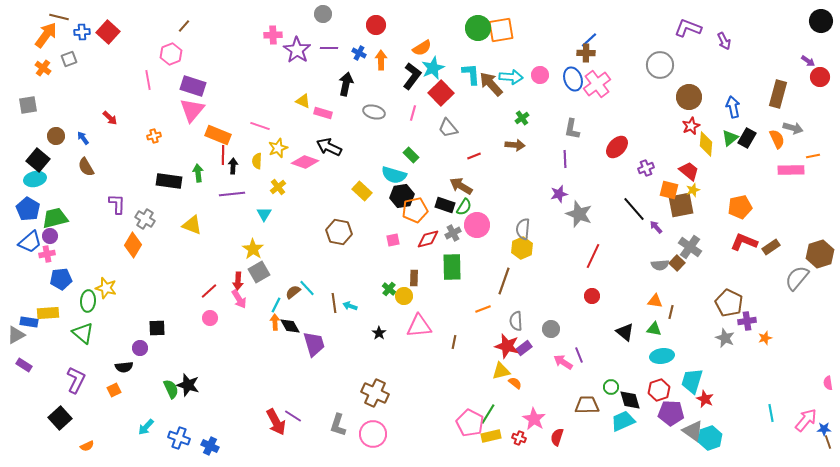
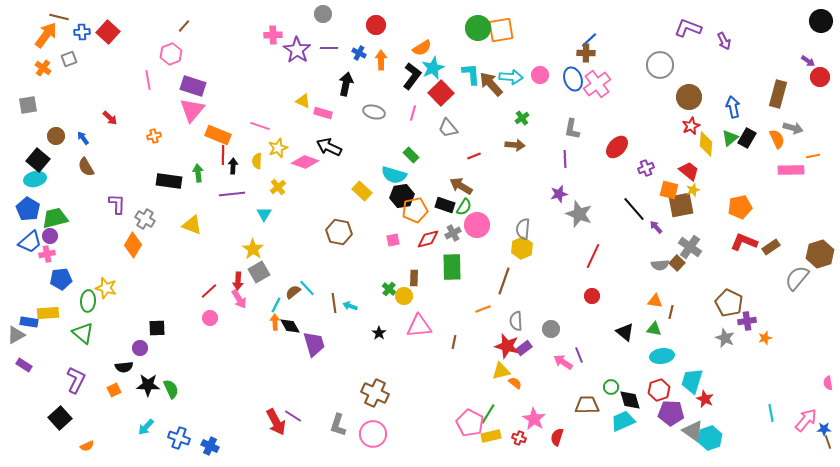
black star at (188, 385): moved 40 px left; rotated 15 degrees counterclockwise
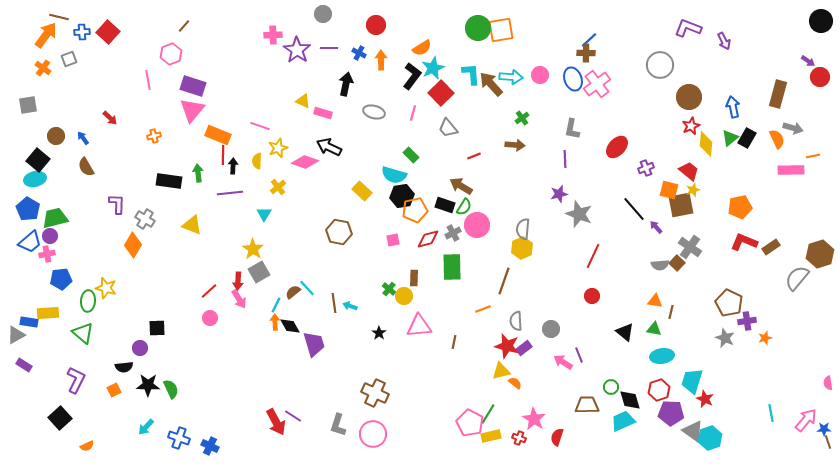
purple line at (232, 194): moved 2 px left, 1 px up
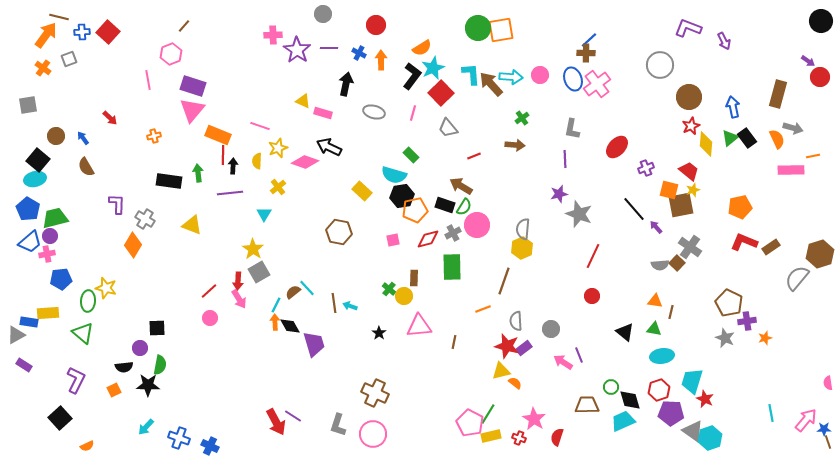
black rectangle at (747, 138): rotated 66 degrees counterclockwise
green semicircle at (171, 389): moved 11 px left, 24 px up; rotated 36 degrees clockwise
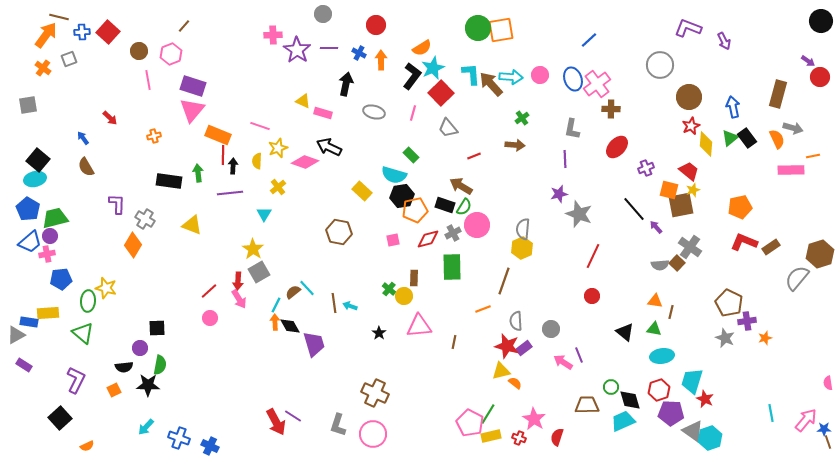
brown cross at (586, 53): moved 25 px right, 56 px down
brown circle at (56, 136): moved 83 px right, 85 px up
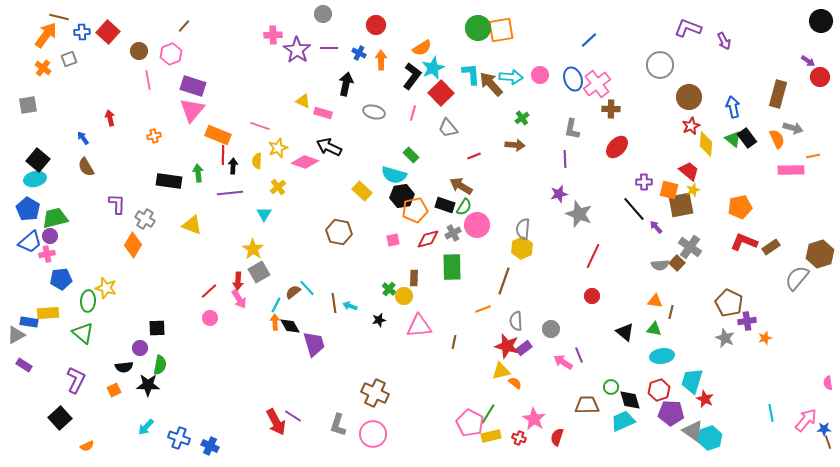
red arrow at (110, 118): rotated 147 degrees counterclockwise
green triangle at (730, 138): moved 3 px right, 1 px down; rotated 42 degrees counterclockwise
purple cross at (646, 168): moved 2 px left, 14 px down; rotated 21 degrees clockwise
black star at (379, 333): moved 13 px up; rotated 24 degrees clockwise
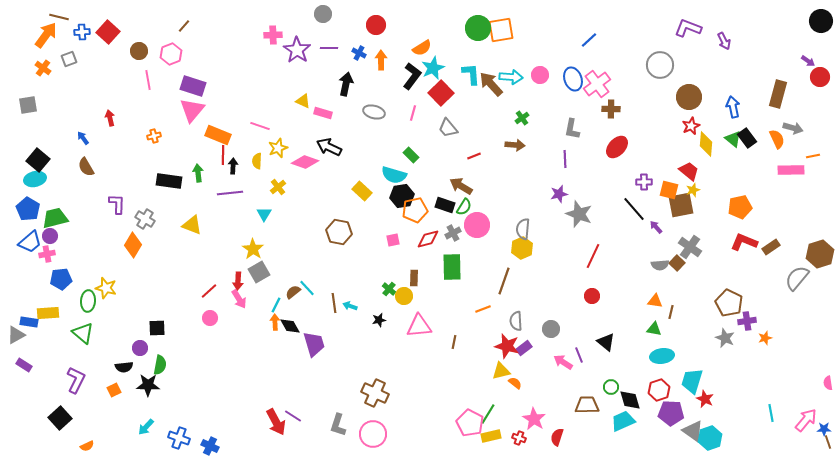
black triangle at (625, 332): moved 19 px left, 10 px down
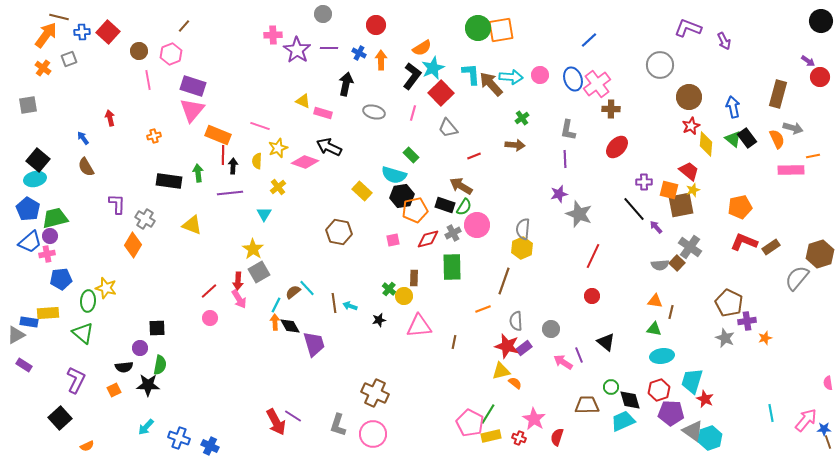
gray L-shape at (572, 129): moved 4 px left, 1 px down
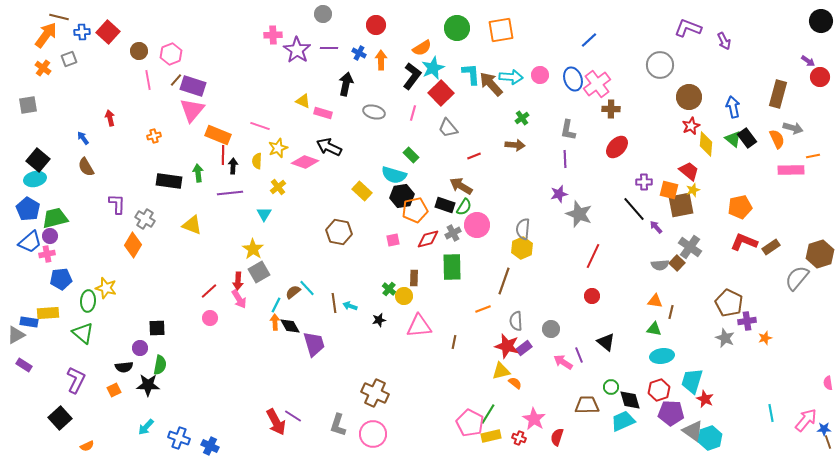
brown line at (184, 26): moved 8 px left, 54 px down
green circle at (478, 28): moved 21 px left
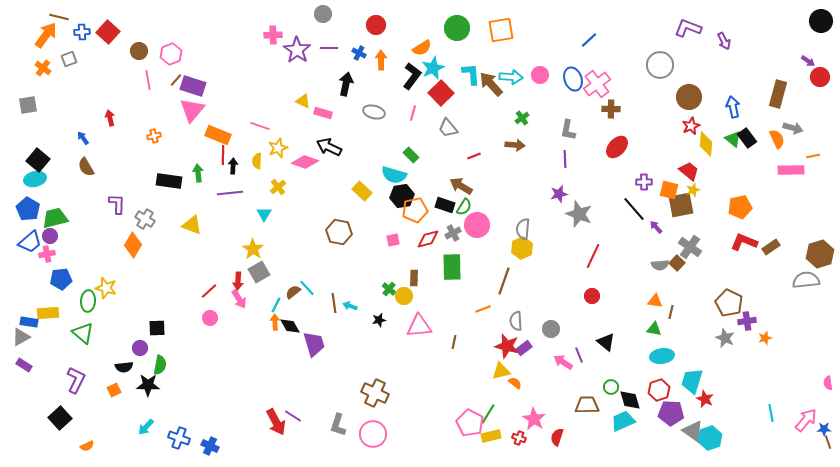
gray semicircle at (797, 278): moved 9 px right, 2 px down; rotated 44 degrees clockwise
gray triangle at (16, 335): moved 5 px right, 2 px down
